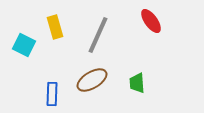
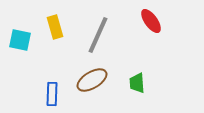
cyan square: moved 4 px left, 5 px up; rotated 15 degrees counterclockwise
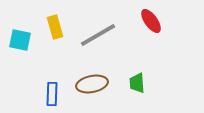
gray line: rotated 36 degrees clockwise
brown ellipse: moved 4 px down; rotated 20 degrees clockwise
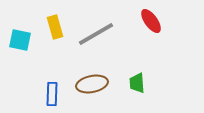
gray line: moved 2 px left, 1 px up
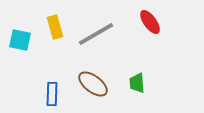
red ellipse: moved 1 px left, 1 px down
brown ellipse: moved 1 px right; rotated 48 degrees clockwise
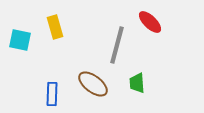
red ellipse: rotated 10 degrees counterclockwise
gray line: moved 21 px right, 11 px down; rotated 45 degrees counterclockwise
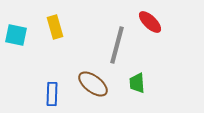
cyan square: moved 4 px left, 5 px up
